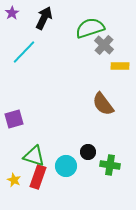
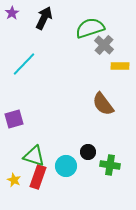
cyan line: moved 12 px down
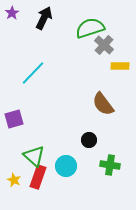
cyan line: moved 9 px right, 9 px down
black circle: moved 1 px right, 12 px up
green triangle: rotated 25 degrees clockwise
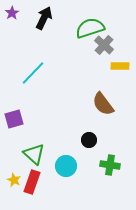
green triangle: moved 2 px up
red rectangle: moved 6 px left, 5 px down
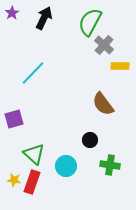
green semicircle: moved 6 px up; rotated 44 degrees counterclockwise
black circle: moved 1 px right
yellow star: rotated 16 degrees counterclockwise
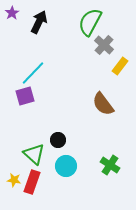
black arrow: moved 5 px left, 4 px down
yellow rectangle: rotated 54 degrees counterclockwise
purple square: moved 11 px right, 23 px up
black circle: moved 32 px left
green cross: rotated 24 degrees clockwise
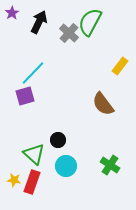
gray cross: moved 35 px left, 12 px up
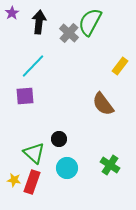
black arrow: rotated 20 degrees counterclockwise
cyan line: moved 7 px up
purple square: rotated 12 degrees clockwise
black circle: moved 1 px right, 1 px up
green triangle: moved 1 px up
cyan circle: moved 1 px right, 2 px down
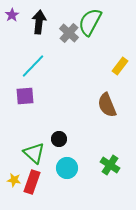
purple star: moved 2 px down
brown semicircle: moved 4 px right, 1 px down; rotated 15 degrees clockwise
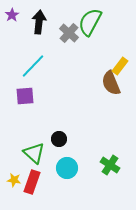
brown semicircle: moved 4 px right, 22 px up
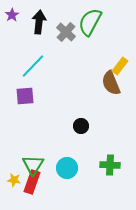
gray cross: moved 3 px left, 1 px up
black circle: moved 22 px right, 13 px up
green triangle: moved 1 px left, 12 px down; rotated 20 degrees clockwise
green cross: rotated 30 degrees counterclockwise
